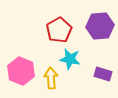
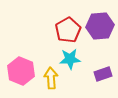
red pentagon: moved 9 px right
cyan star: rotated 15 degrees counterclockwise
purple rectangle: rotated 36 degrees counterclockwise
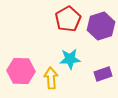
purple hexagon: moved 1 px right; rotated 12 degrees counterclockwise
red pentagon: moved 11 px up
pink hexagon: rotated 20 degrees counterclockwise
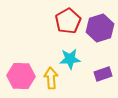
red pentagon: moved 2 px down
purple hexagon: moved 1 px left, 2 px down
pink hexagon: moved 5 px down
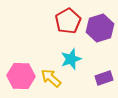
cyan star: moved 1 px right; rotated 15 degrees counterclockwise
purple rectangle: moved 1 px right, 4 px down
yellow arrow: rotated 45 degrees counterclockwise
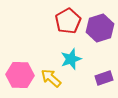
pink hexagon: moved 1 px left, 1 px up
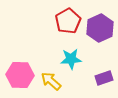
purple hexagon: rotated 8 degrees counterclockwise
cyan star: rotated 15 degrees clockwise
yellow arrow: moved 3 px down
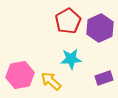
pink hexagon: rotated 12 degrees counterclockwise
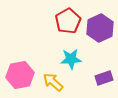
yellow arrow: moved 2 px right, 1 px down
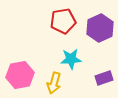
red pentagon: moved 5 px left; rotated 20 degrees clockwise
yellow arrow: moved 1 px right, 1 px down; rotated 115 degrees counterclockwise
